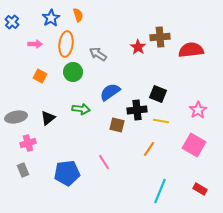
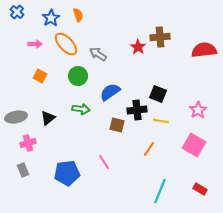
blue cross: moved 5 px right, 10 px up
orange ellipse: rotated 50 degrees counterclockwise
red semicircle: moved 13 px right
green circle: moved 5 px right, 4 px down
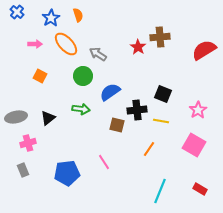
red semicircle: rotated 25 degrees counterclockwise
green circle: moved 5 px right
black square: moved 5 px right
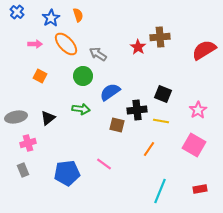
pink line: moved 2 px down; rotated 21 degrees counterclockwise
red rectangle: rotated 40 degrees counterclockwise
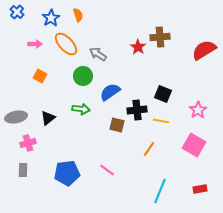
pink line: moved 3 px right, 6 px down
gray rectangle: rotated 24 degrees clockwise
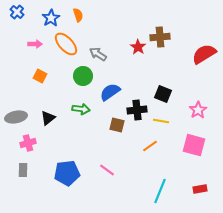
red semicircle: moved 4 px down
pink square: rotated 15 degrees counterclockwise
orange line: moved 1 px right, 3 px up; rotated 21 degrees clockwise
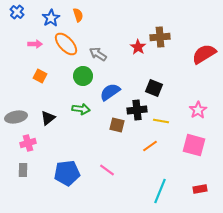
black square: moved 9 px left, 6 px up
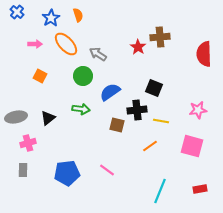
red semicircle: rotated 60 degrees counterclockwise
pink star: rotated 24 degrees clockwise
pink square: moved 2 px left, 1 px down
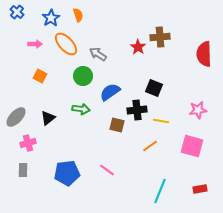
gray ellipse: rotated 35 degrees counterclockwise
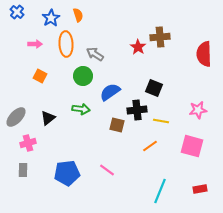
orange ellipse: rotated 40 degrees clockwise
gray arrow: moved 3 px left
